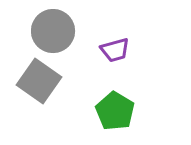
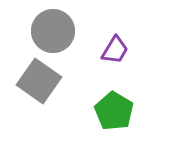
purple trapezoid: rotated 44 degrees counterclockwise
green pentagon: moved 1 px left
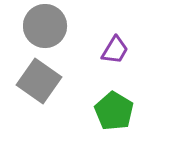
gray circle: moved 8 px left, 5 px up
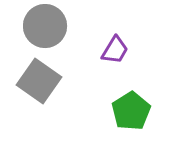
green pentagon: moved 17 px right; rotated 9 degrees clockwise
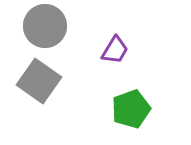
green pentagon: moved 2 px up; rotated 12 degrees clockwise
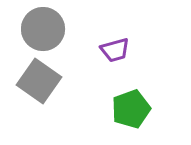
gray circle: moved 2 px left, 3 px down
purple trapezoid: rotated 44 degrees clockwise
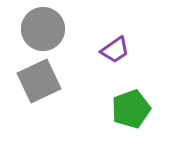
purple trapezoid: rotated 20 degrees counterclockwise
gray square: rotated 30 degrees clockwise
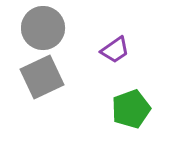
gray circle: moved 1 px up
gray square: moved 3 px right, 4 px up
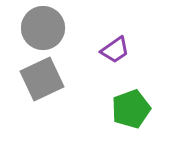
gray square: moved 2 px down
